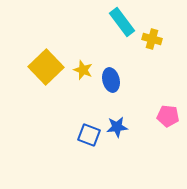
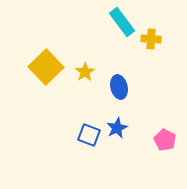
yellow cross: moved 1 px left; rotated 12 degrees counterclockwise
yellow star: moved 2 px right, 2 px down; rotated 18 degrees clockwise
blue ellipse: moved 8 px right, 7 px down
pink pentagon: moved 3 px left, 24 px down; rotated 20 degrees clockwise
blue star: moved 1 px down; rotated 20 degrees counterclockwise
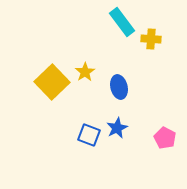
yellow square: moved 6 px right, 15 px down
pink pentagon: moved 2 px up
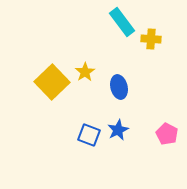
blue star: moved 1 px right, 2 px down
pink pentagon: moved 2 px right, 4 px up
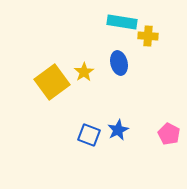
cyan rectangle: rotated 44 degrees counterclockwise
yellow cross: moved 3 px left, 3 px up
yellow star: moved 1 px left
yellow square: rotated 8 degrees clockwise
blue ellipse: moved 24 px up
pink pentagon: moved 2 px right
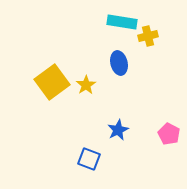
yellow cross: rotated 18 degrees counterclockwise
yellow star: moved 2 px right, 13 px down
blue square: moved 24 px down
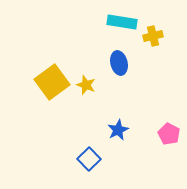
yellow cross: moved 5 px right
yellow star: rotated 18 degrees counterclockwise
blue square: rotated 25 degrees clockwise
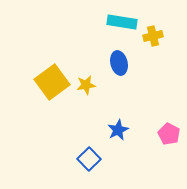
yellow star: rotated 30 degrees counterclockwise
